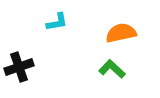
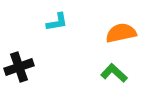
green L-shape: moved 2 px right, 4 px down
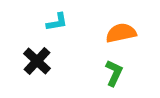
black cross: moved 18 px right, 6 px up; rotated 28 degrees counterclockwise
green L-shape: rotated 72 degrees clockwise
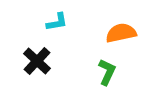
green L-shape: moved 7 px left, 1 px up
